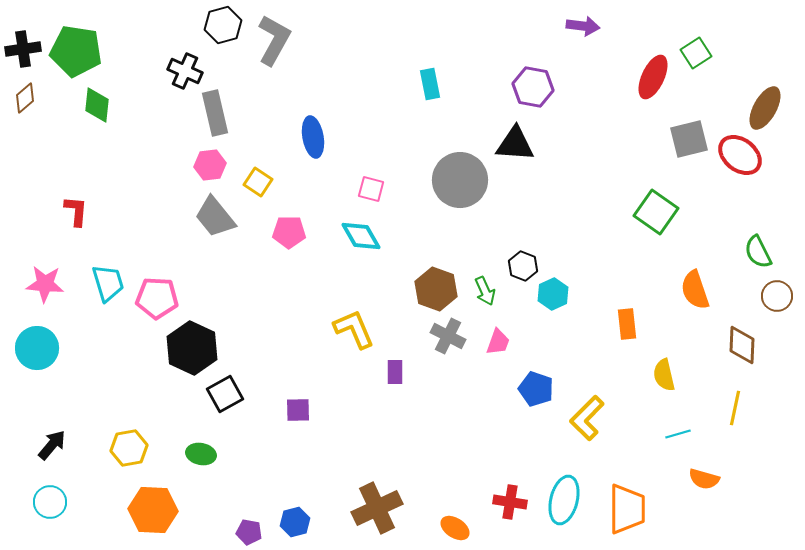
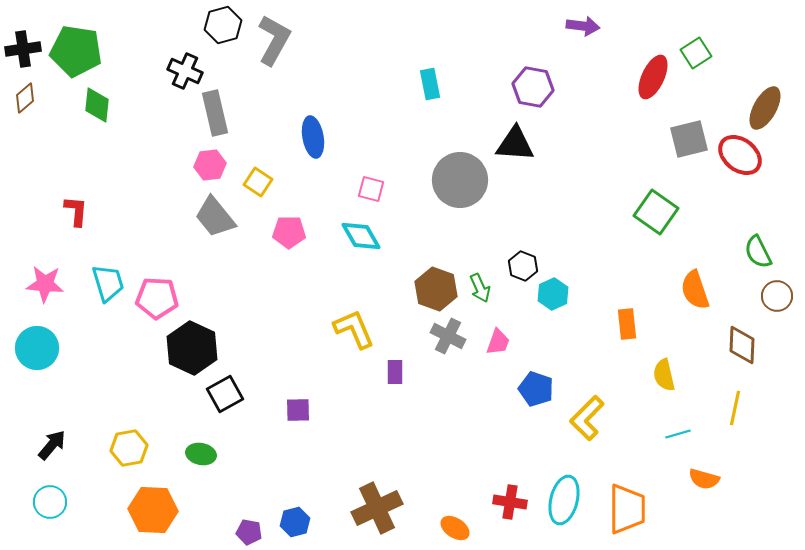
green arrow at (485, 291): moved 5 px left, 3 px up
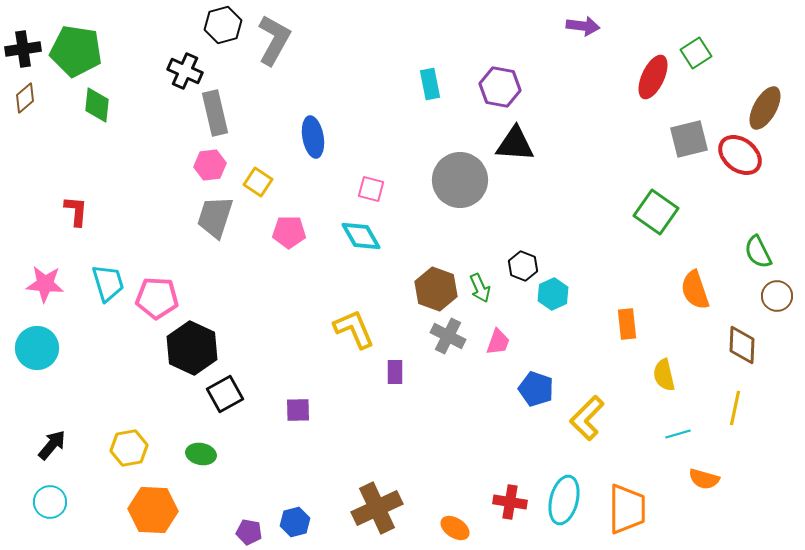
purple hexagon at (533, 87): moved 33 px left
gray trapezoid at (215, 217): rotated 57 degrees clockwise
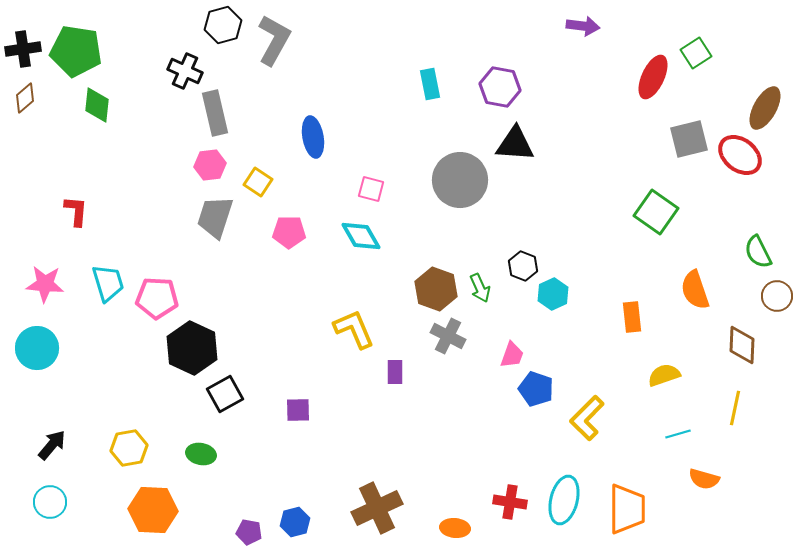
orange rectangle at (627, 324): moved 5 px right, 7 px up
pink trapezoid at (498, 342): moved 14 px right, 13 px down
yellow semicircle at (664, 375): rotated 84 degrees clockwise
orange ellipse at (455, 528): rotated 28 degrees counterclockwise
